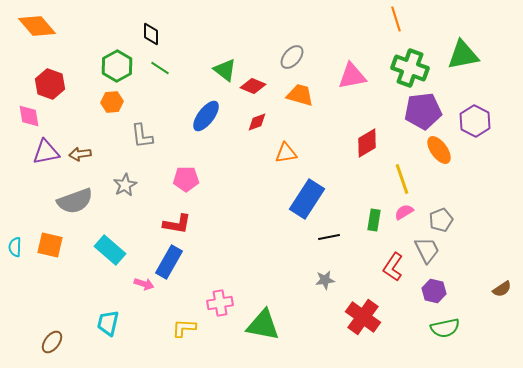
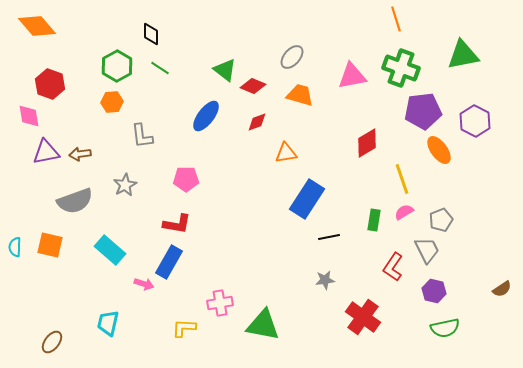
green cross at (410, 68): moved 9 px left
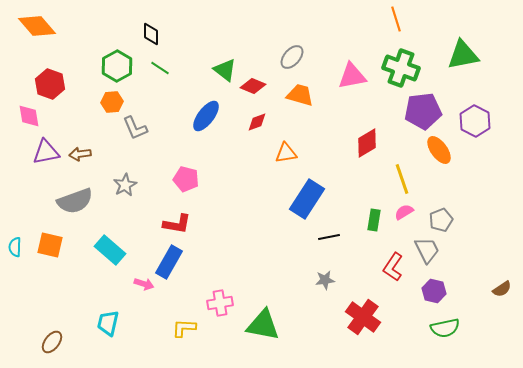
gray L-shape at (142, 136): moved 7 px left, 8 px up; rotated 16 degrees counterclockwise
pink pentagon at (186, 179): rotated 15 degrees clockwise
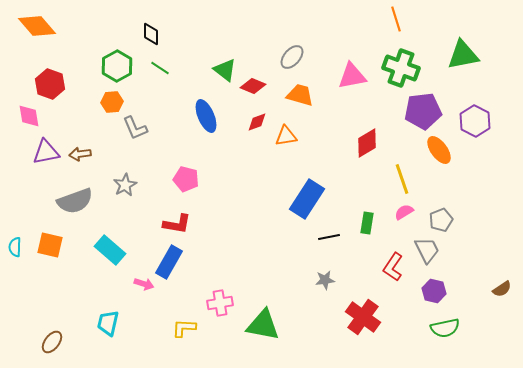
blue ellipse at (206, 116): rotated 60 degrees counterclockwise
orange triangle at (286, 153): moved 17 px up
green rectangle at (374, 220): moved 7 px left, 3 px down
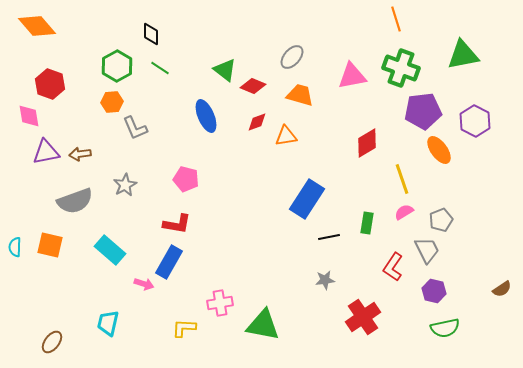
red cross at (363, 317): rotated 20 degrees clockwise
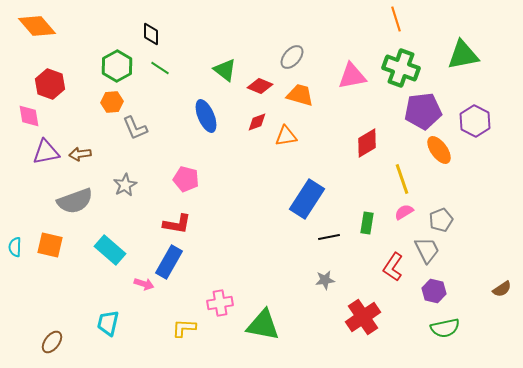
red diamond at (253, 86): moved 7 px right
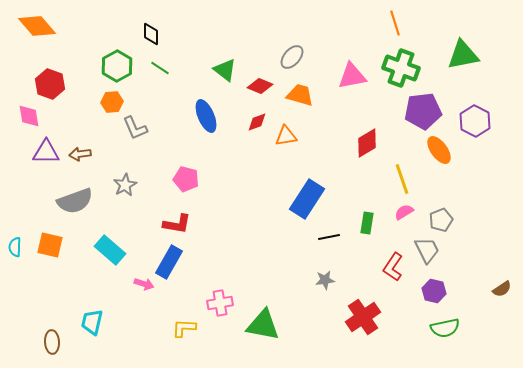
orange line at (396, 19): moved 1 px left, 4 px down
purple triangle at (46, 152): rotated 12 degrees clockwise
cyan trapezoid at (108, 323): moved 16 px left, 1 px up
brown ellipse at (52, 342): rotated 40 degrees counterclockwise
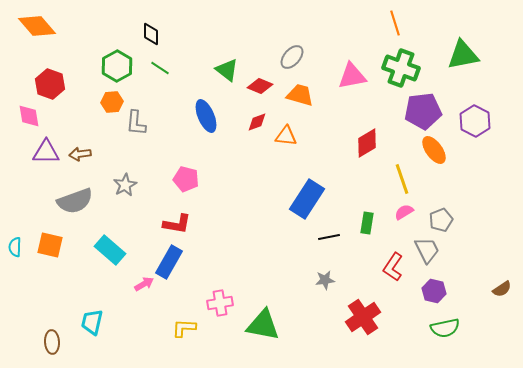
green triangle at (225, 70): moved 2 px right
gray L-shape at (135, 128): moved 1 px right, 5 px up; rotated 28 degrees clockwise
orange triangle at (286, 136): rotated 15 degrees clockwise
orange ellipse at (439, 150): moved 5 px left
pink arrow at (144, 284): rotated 48 degrees counterclockwise
